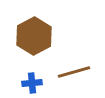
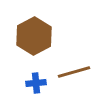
blue cross: moved 4 px right
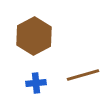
brown line: moved 9 px right, 3 px down
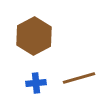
brown line: moved 4 px left, 3 px down
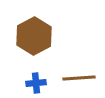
brown line: rotated 12 degrees clockwise
